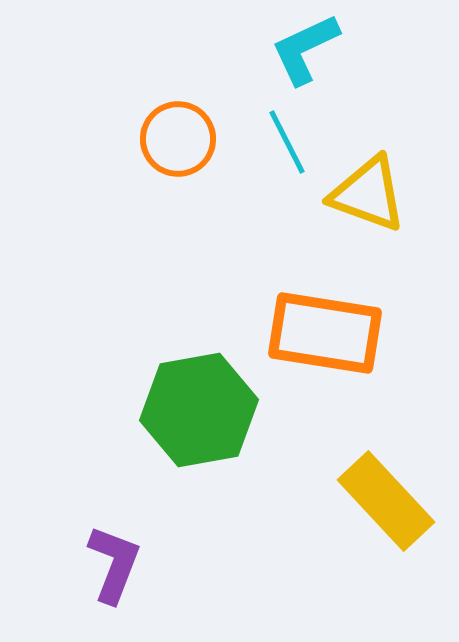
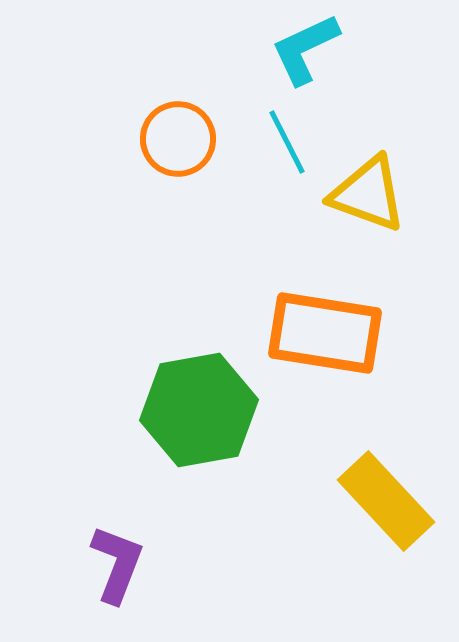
purple L-shape: moved 3 px right
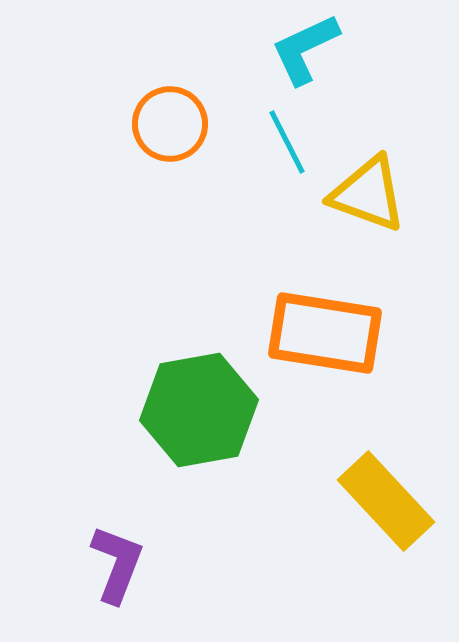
orange circle: moved 8 px left, 15 px up
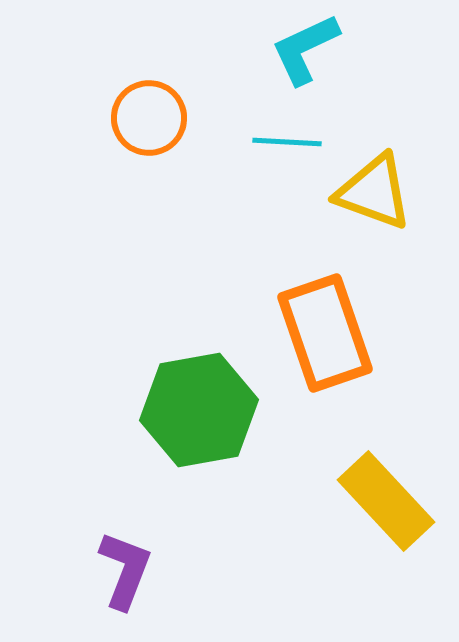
orange circle: moved 21 px left, 6 px up
cyan line: rotated 60 degrees counterclockwise
yellow triangle: moved 6 px right, 2 px up
orange rectangle: rotated 62 degrees clockwise
purple L-shape: moved 8 px right, 6 px down
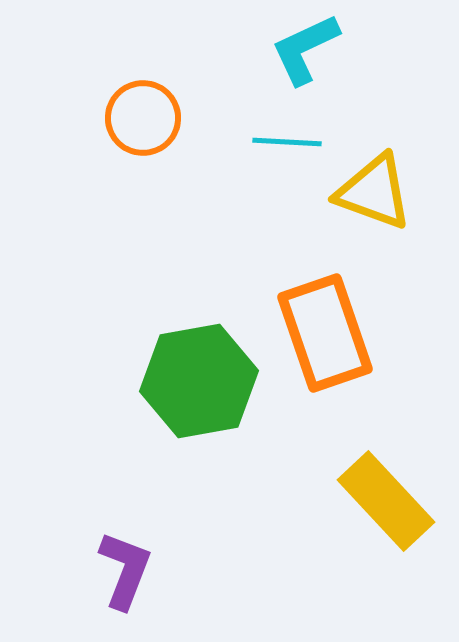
orange circle: moved 6 px left
green hexagon: moved 29 px up
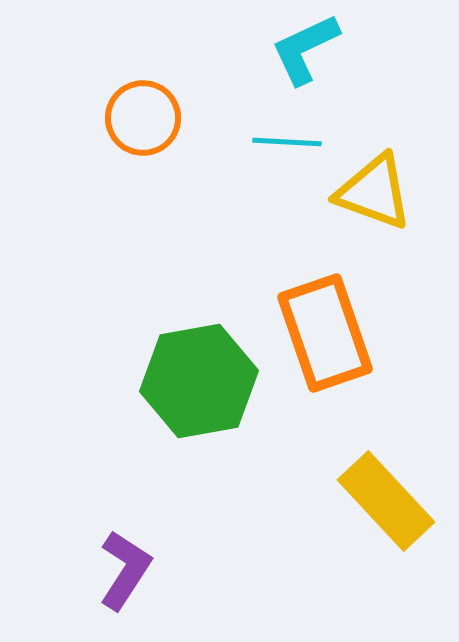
purple L-shape: rotated 12 degrees clockwise
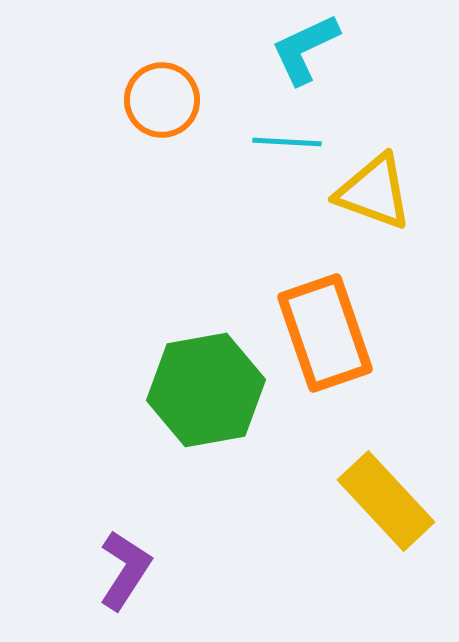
orange circle: moved 19 px right, 18 px up
green hexagon: moved 7 px right, 9 px down
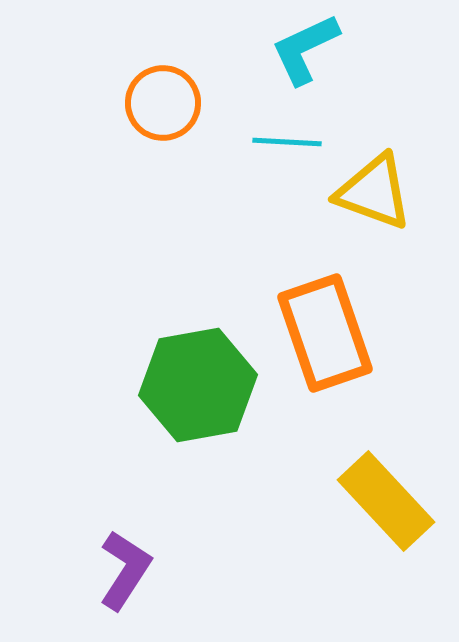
orange circle: moved 1 px right, 3 px down
green hexagon: moved 8 px left, 5 px up
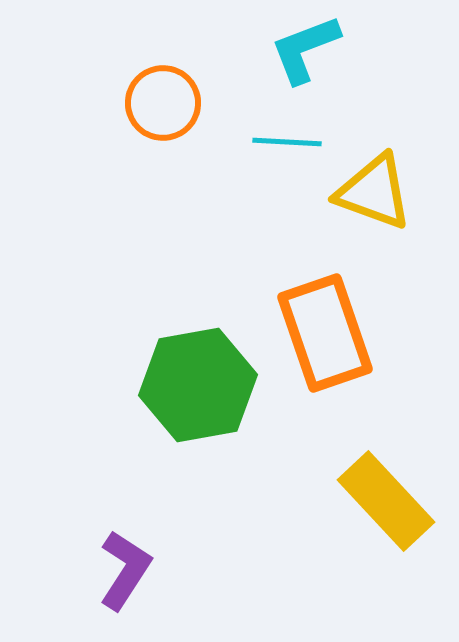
cyan L-shape: rotated 4 degrees clockwise
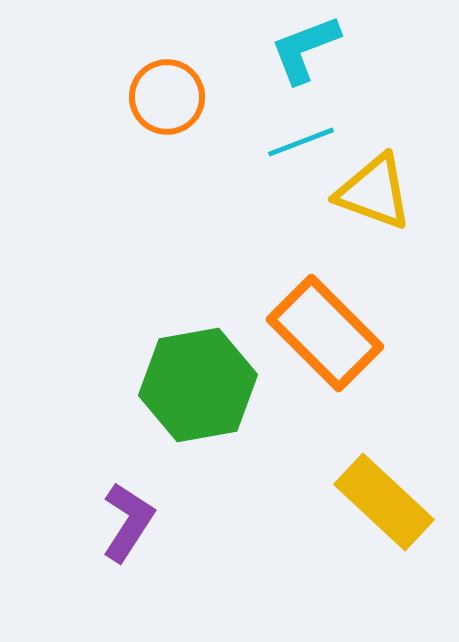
orange circle: moved 4 px right, 6 px up
cyan line: moved 14 px right; rotated 24 degrees counterclockwise
orange rectangle: rotated 26 degrees counterclockwise
yellow rectangle: moved 2 px left, 1 px down; rotated 4 degrees counterclockwise
purple L-shape: moved 3 px right, 48 px up
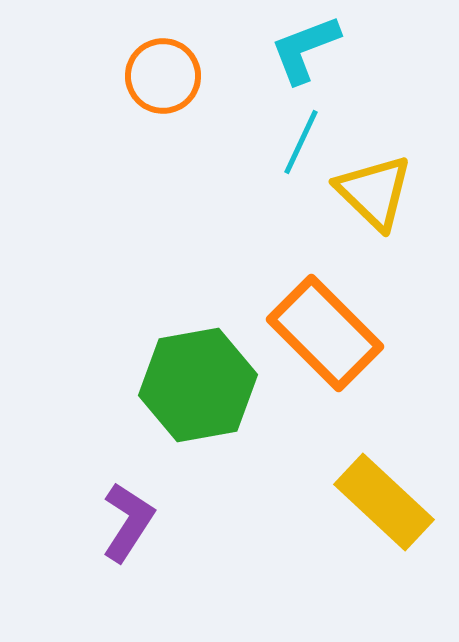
orange circle: moved 4 px left, 21 px up
cyan line: rotated 44 degrees counterclockwise
yellow triangle: rotated 24 degrees clockwise
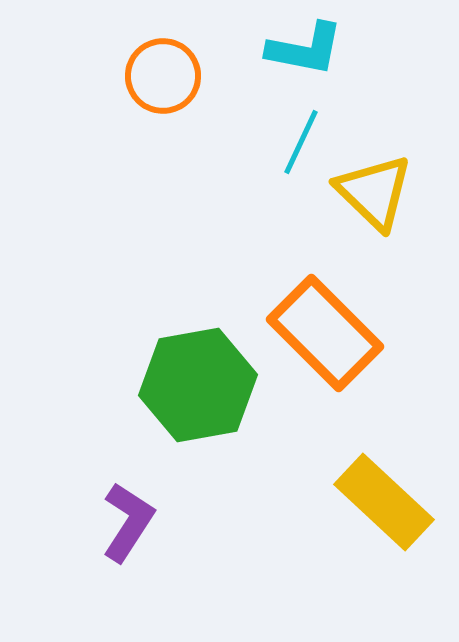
cyan L-shape: rotated 148 degrees counterclockwise
